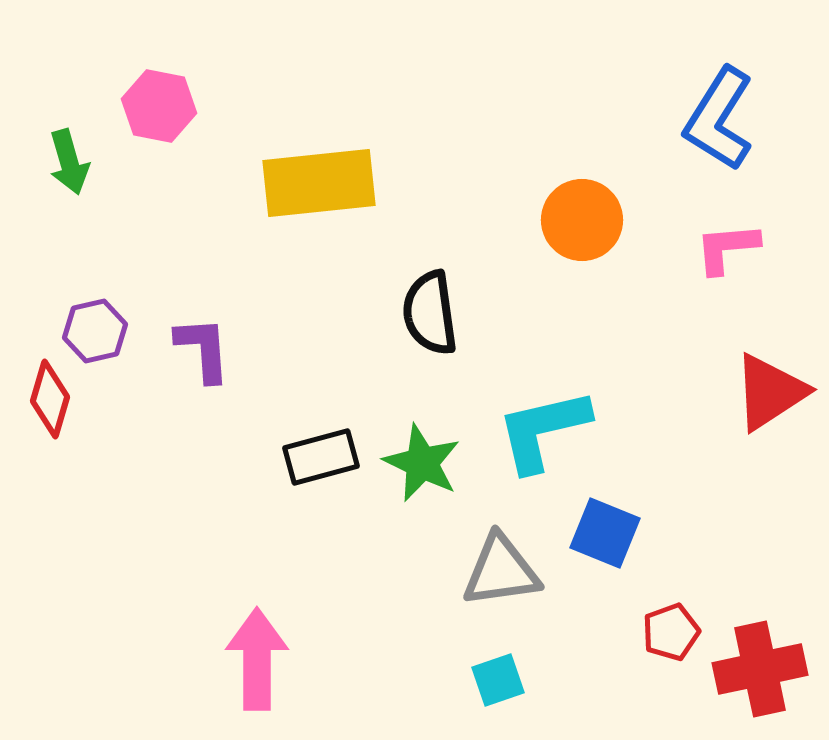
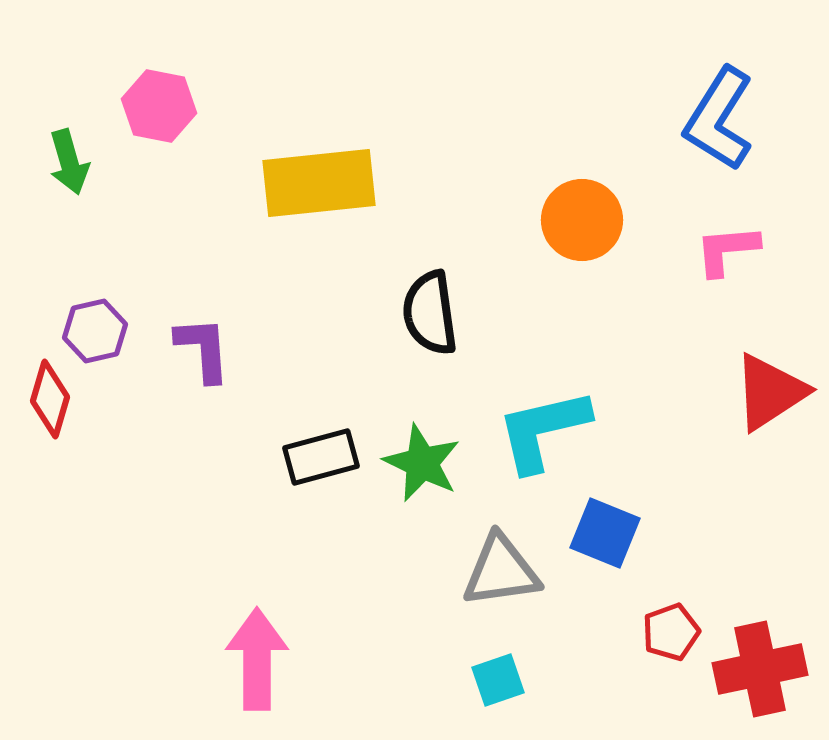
pink L-shape: moved 2 px down
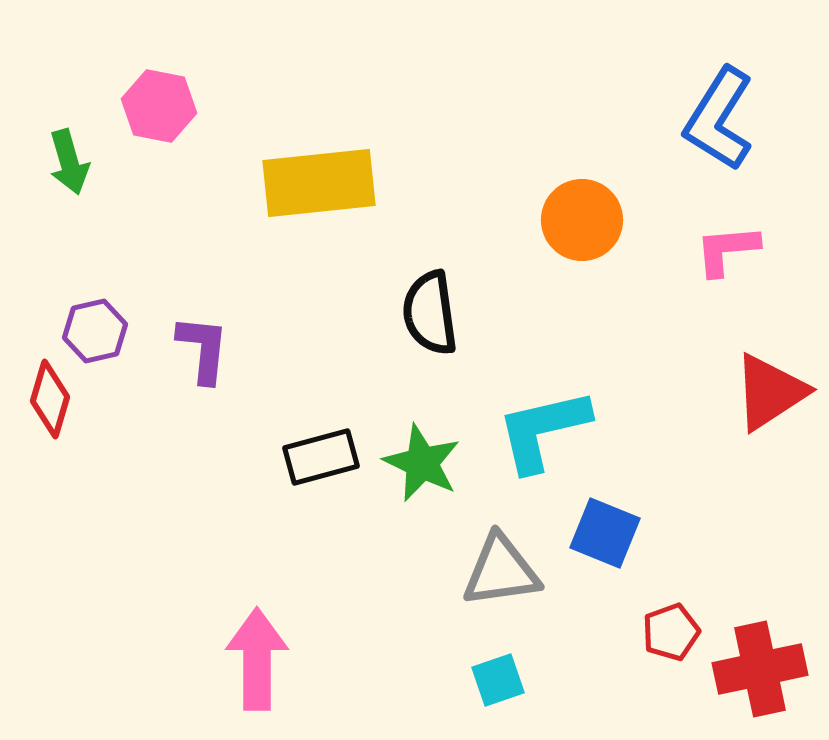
purple L-shape: rotated 10 degrees clockwise
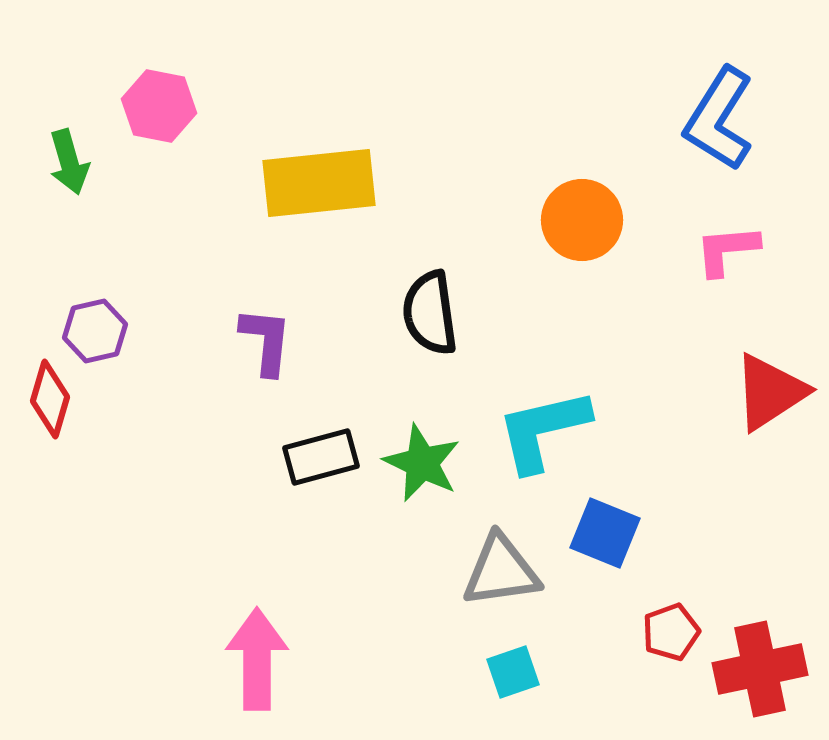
purple L-shape: moved 63 px right, 8 px up
cyan square: moved 15 px right, 8 px up
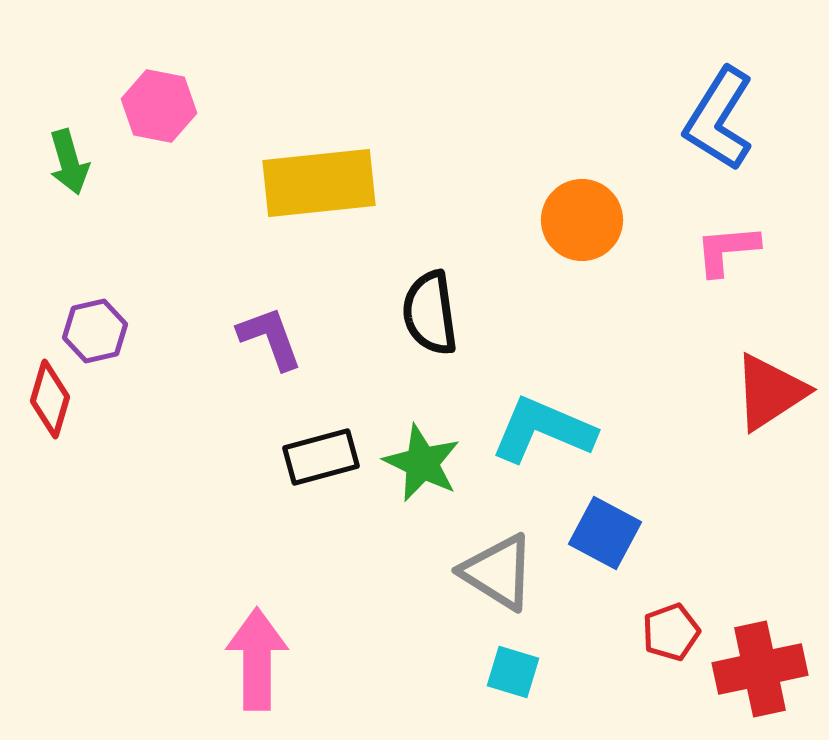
purple L-shape: moved 4 px right, 3 px up; rotated 26 degrees counterclockwise
cyan L-shape: rotated 36 degrees clockwise
blue square: rotated 6 degrees clockwise
gray triangle: moved 3 px left, 1 px down; rotated 40 degrees clockwise
cyan square: rotated 36 degrees clockwise
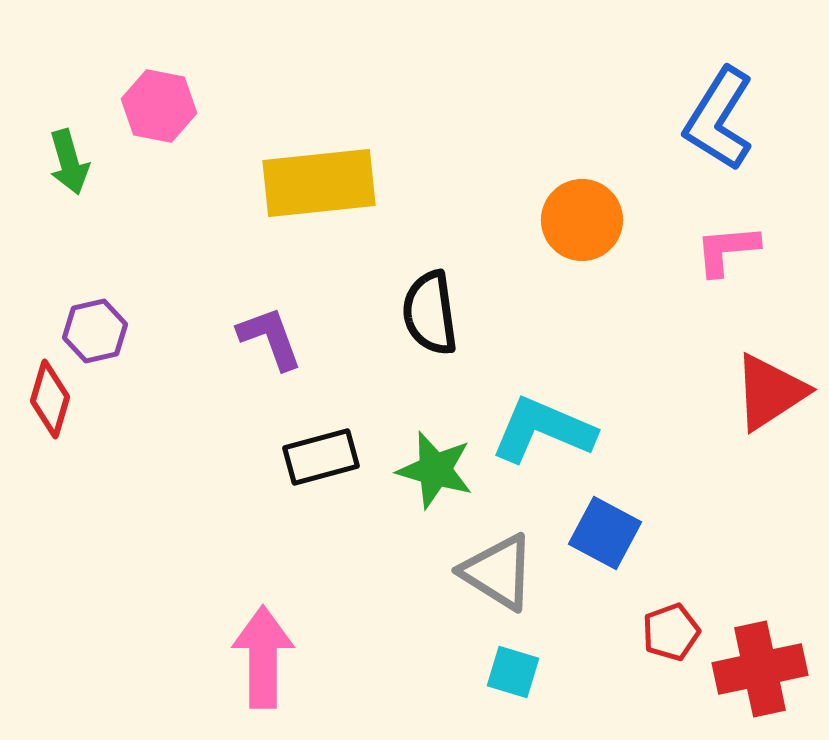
green star: moved 13 px right, 7 px down; rotated 10 degrees counterclockwise
pink arrow: moved 6 px right, 2 px up
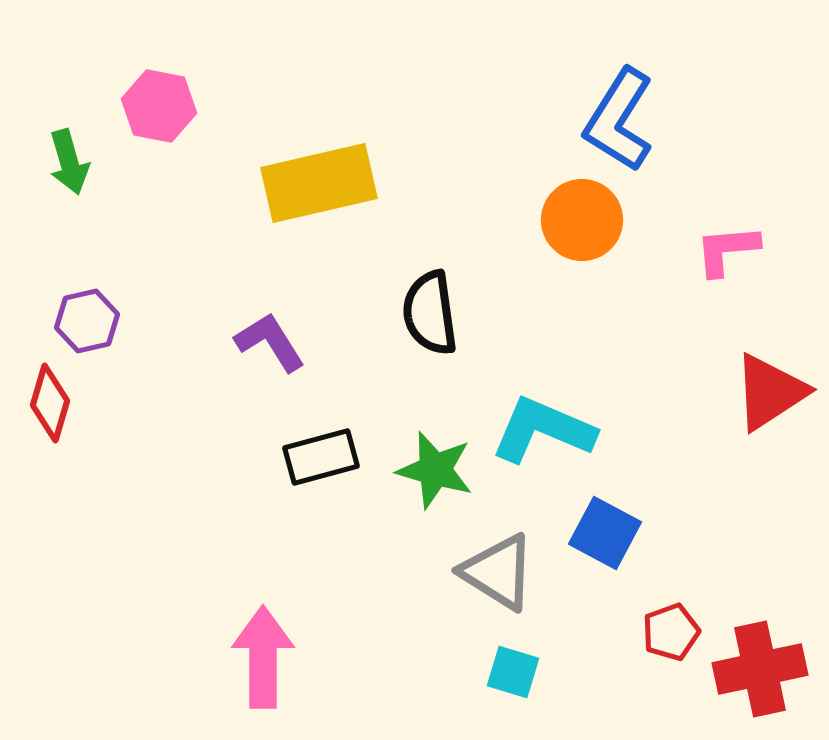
blue L-shape: moved 100 px left, 1 px down
yellow rectangle: rotated 7 degrees counterclockwise
purple hexagon: moved 8 px left, 10 px up
purple L-shape: moved 4 px down; rotated 12 degrees counterclockwise
red diamond: moved 4 px down
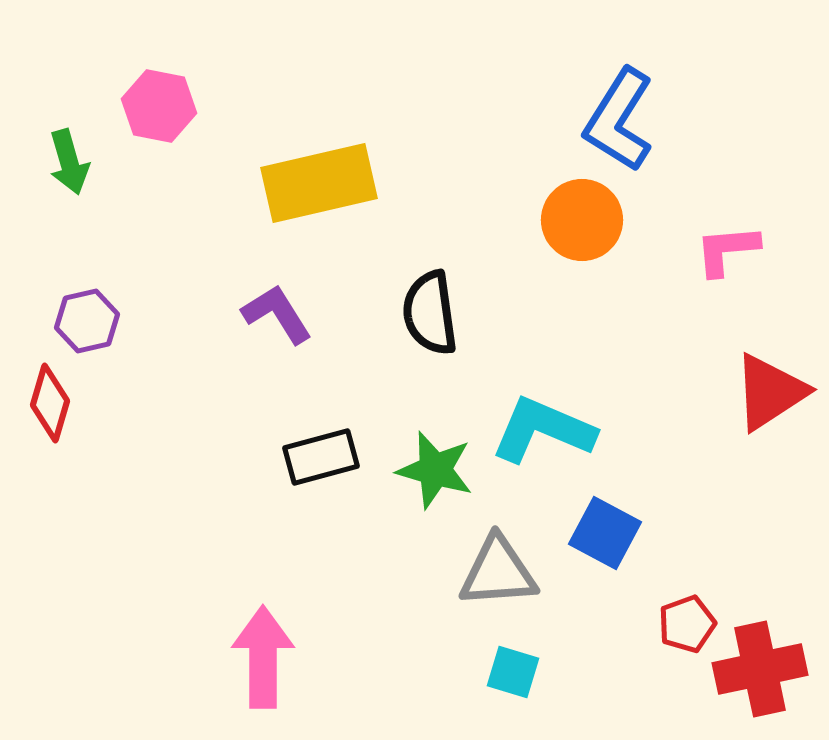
purple L-shape: moved 7 px right, 28 px up
gray triangle: rotated 36 degrees counterclockwise
red pentagon: moved 16 px right, 8 px up
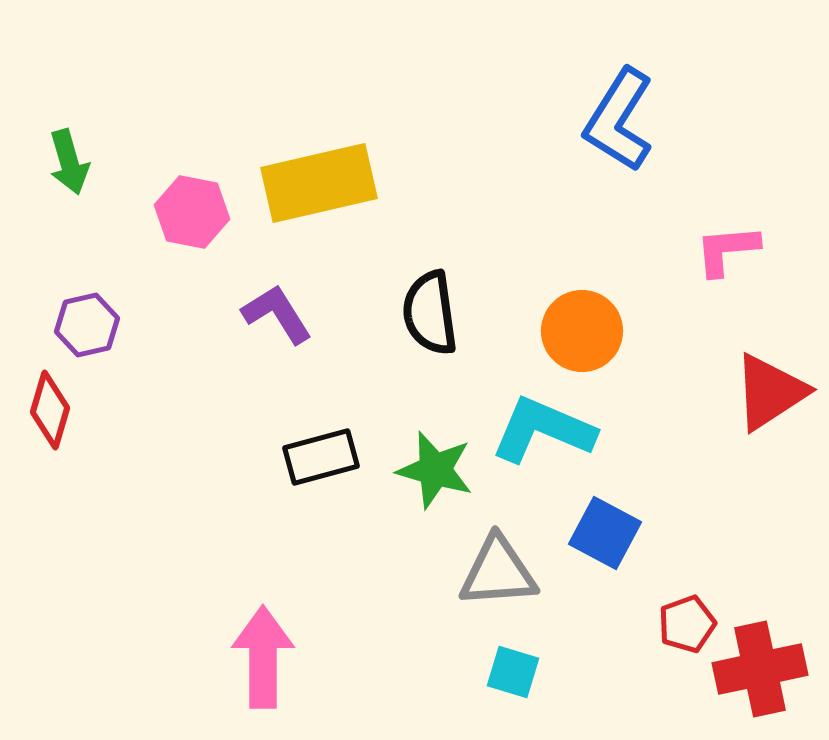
pink hexagon: moved 33 px right, 106 px down
orange circle: moved 111 px down
purple hexagon: moved 4 px down
red diamond: moved 7 px down
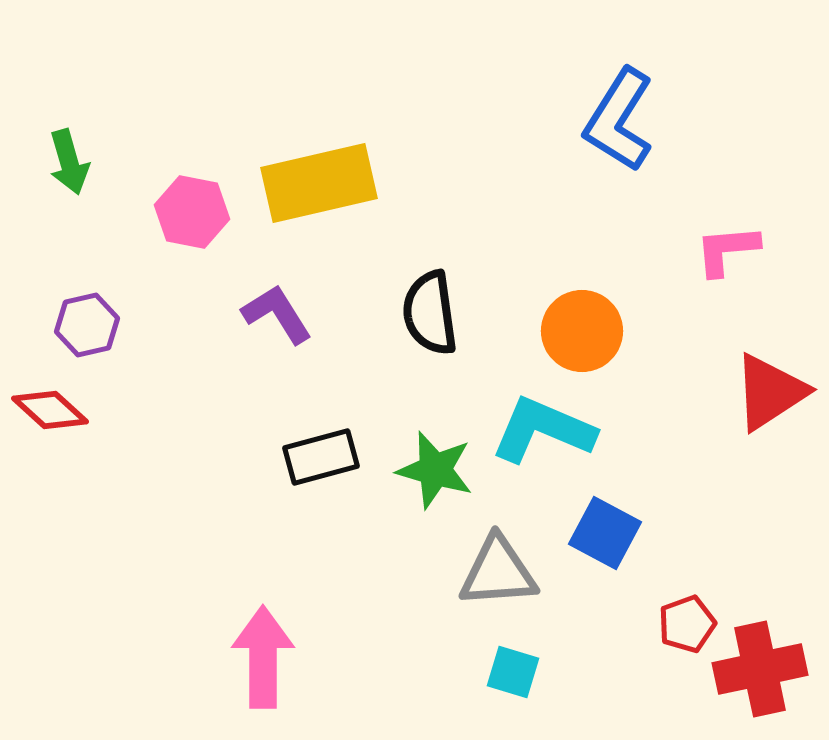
red diamond: rotated 64 degrees counterclockwise
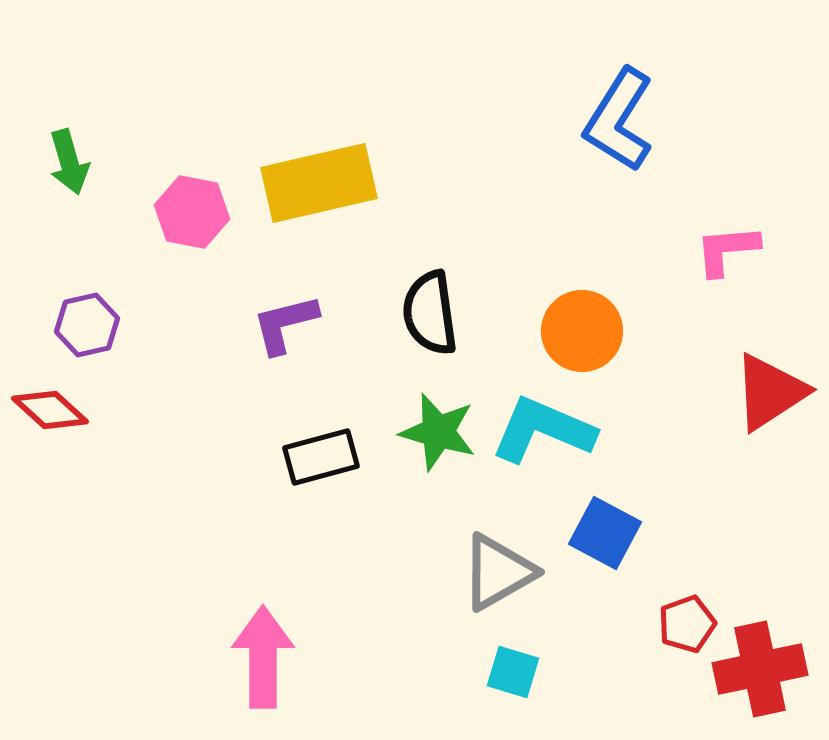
purple L-shape: moved 8 px right, 10 px down; rotated 72 degrees counterclockwise
green star: moved 3 px right, 38 px up
gray triangle: rotated 26 degrees counterclockwise
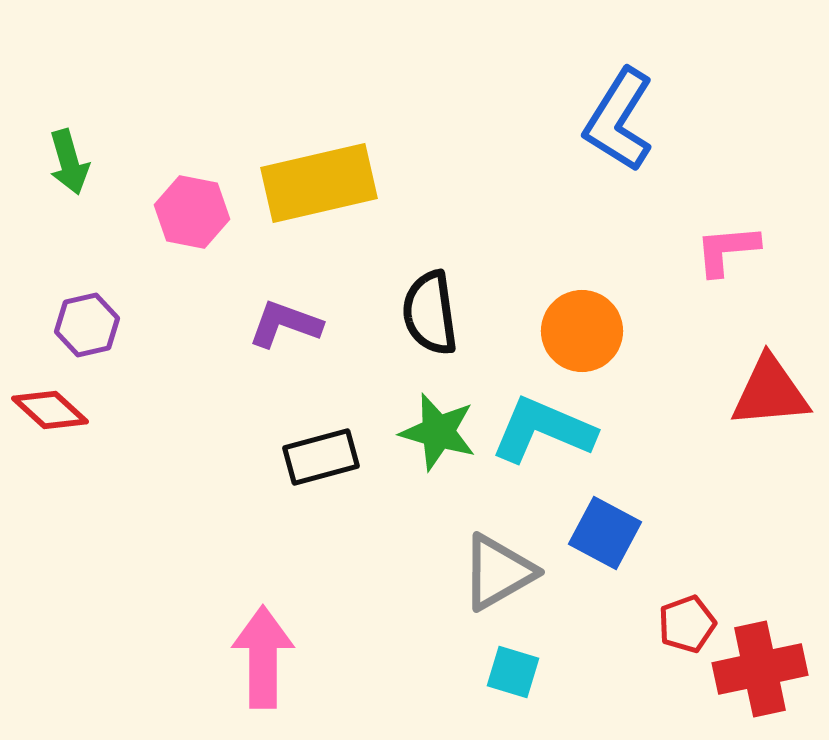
purple L-shape: rotated 34 degrees clockwise
red triangle: rotated 28 degrees clockwise
